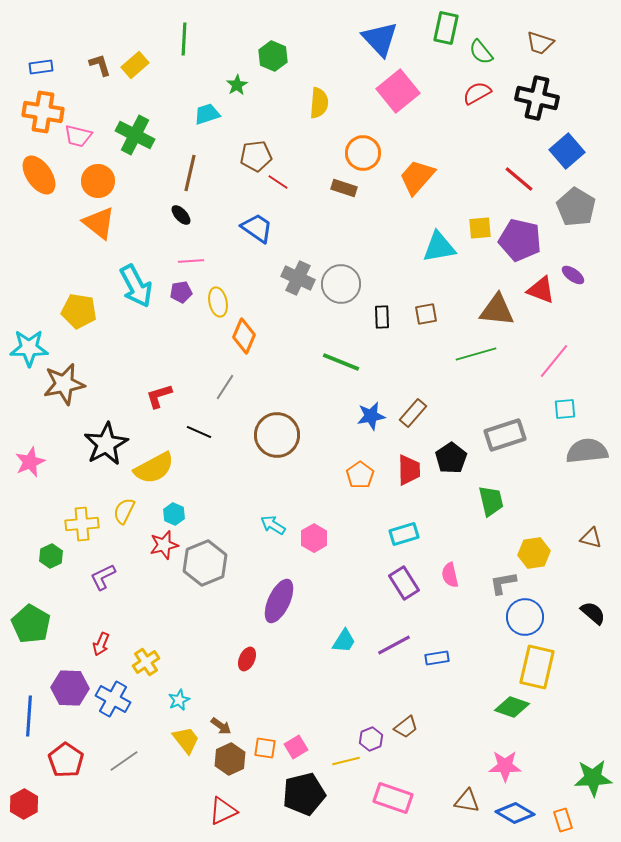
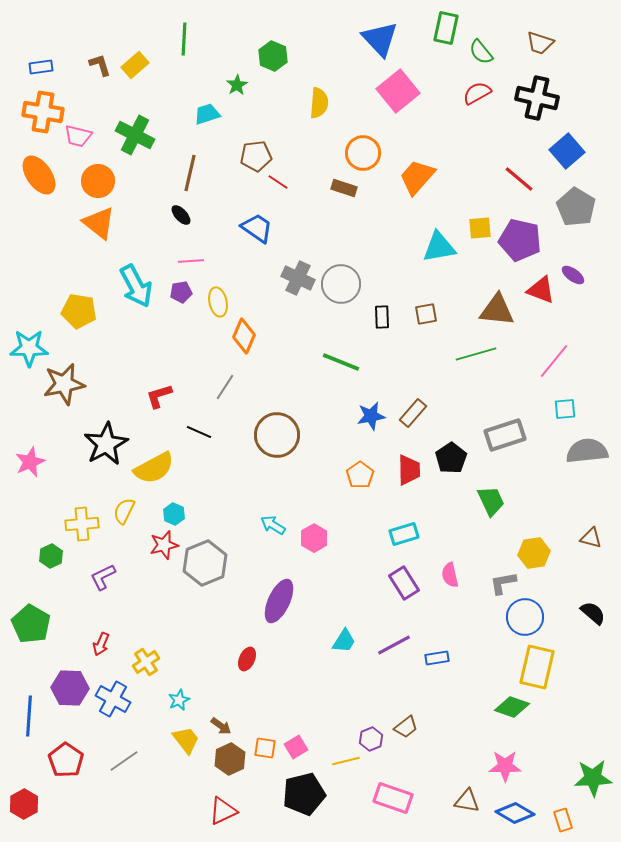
green trapezoid at (491, 501): rotated 12 degrees counterclockwise
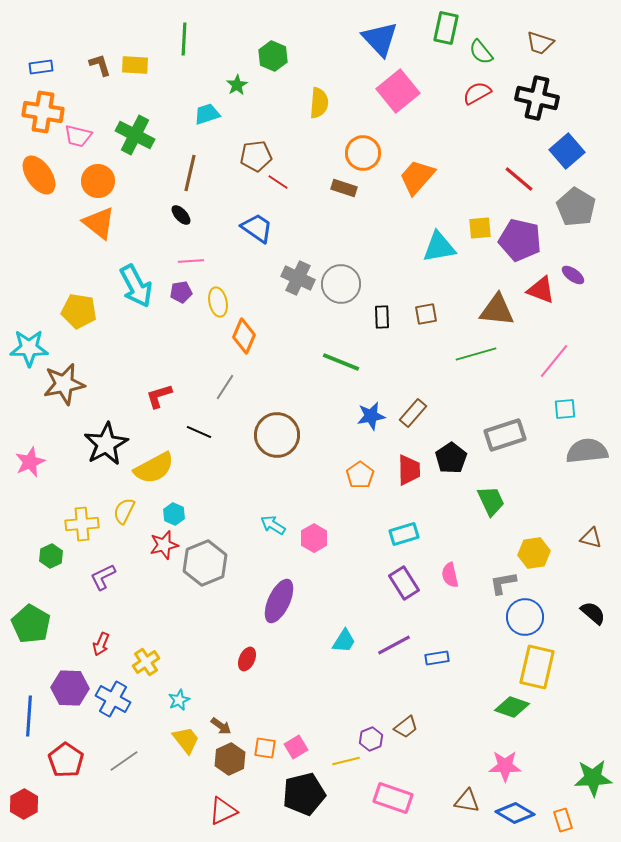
yellow rectangle at (135, 65): rotated 44 degrees clockwise
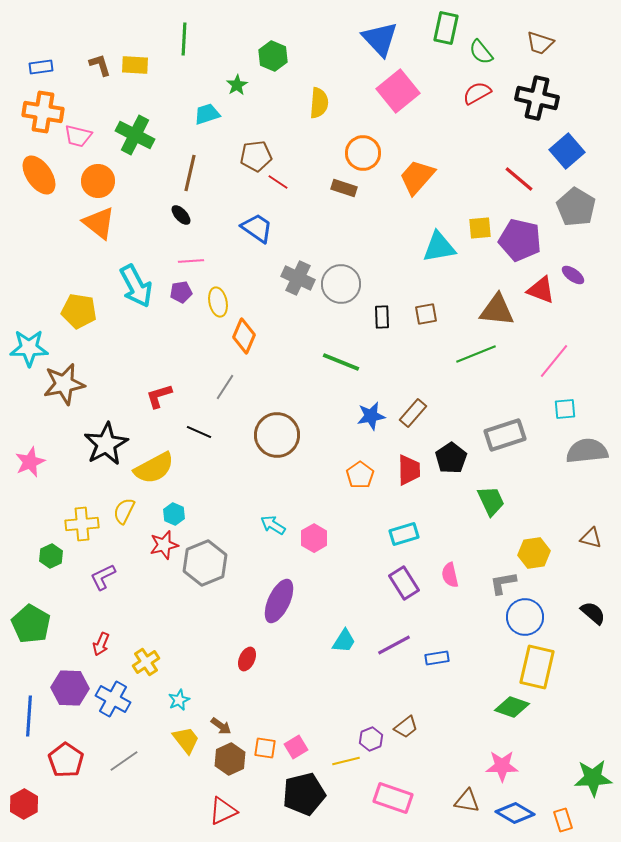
green line at (476, 354): rotated 6 degrees counterclockwise
pink star at (505, 766): moved 3 px left
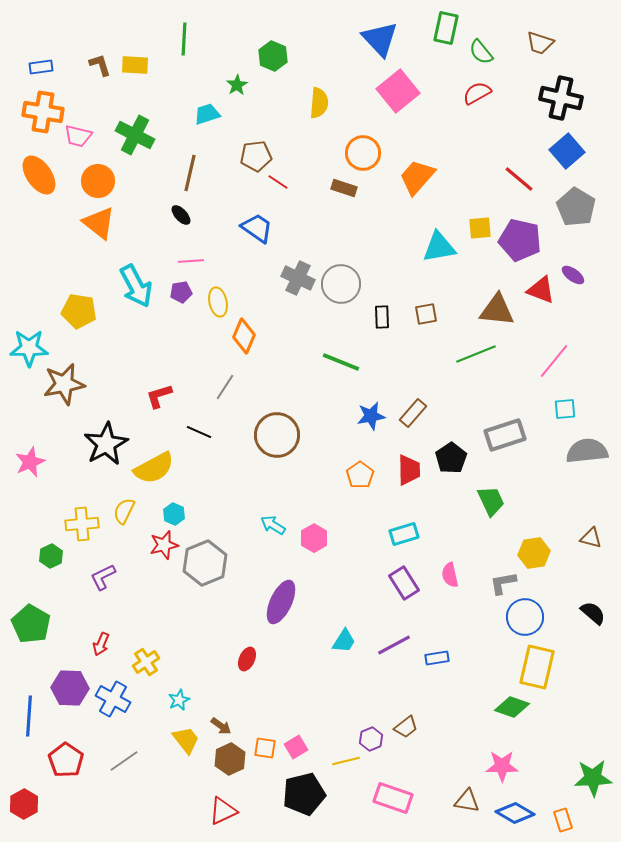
black cross at (537, 98): moved 24 px right
purple ellipse at (279, 601): moved 2 px right, 1 px down
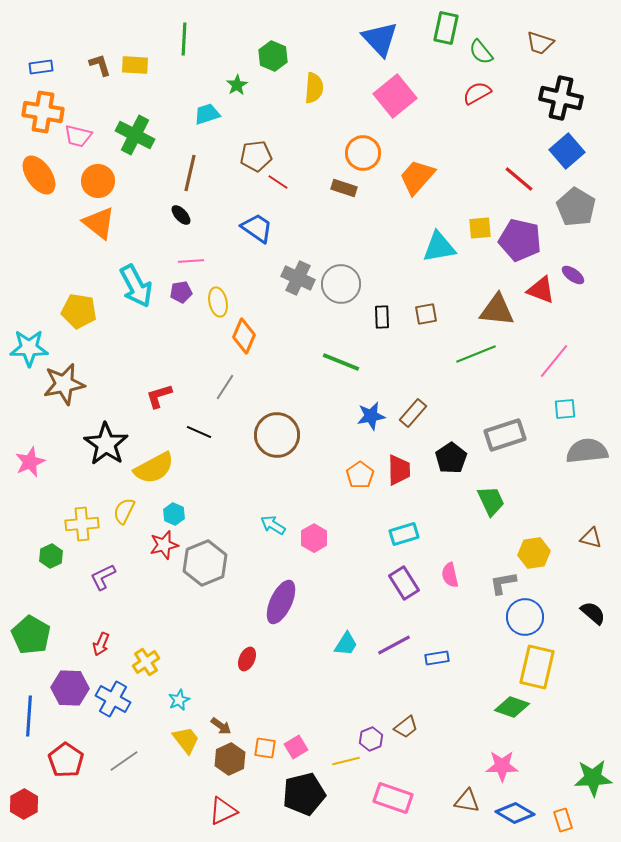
pink square at (398, 91): moved 3 px left, 5 px down
yellow semicircle at (319, 103): moved 5 px left, 15 px up
black star at (106, 444): rotated 9 degrees counterclockwise
red trapezoid at (409, 470): moved 10 px left
green pentagon at (31, 624): moved 11 px down
cyan trapezoid at (344, 641): moved 2 px right, 3 px down
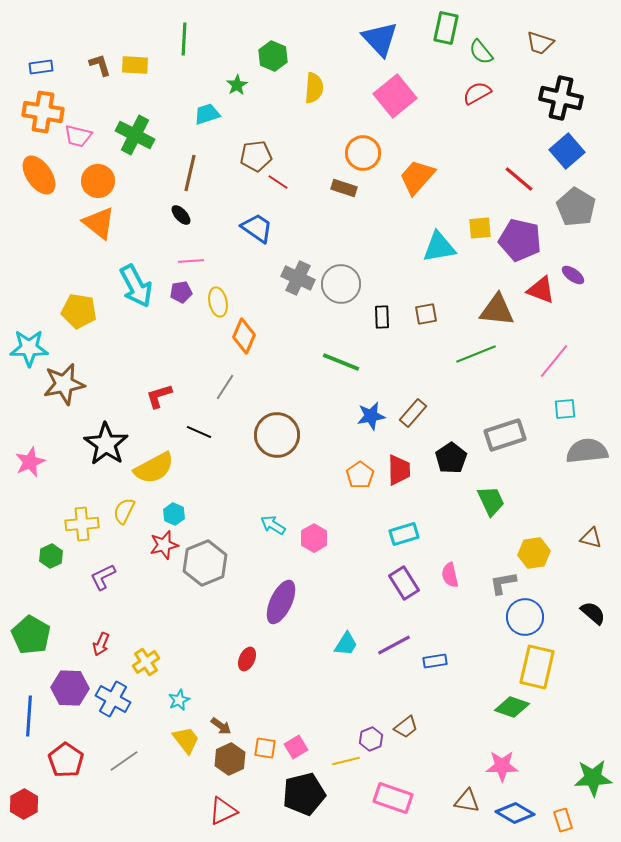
blue rectangle at (437, 658): moved 2 px left, 3 px down
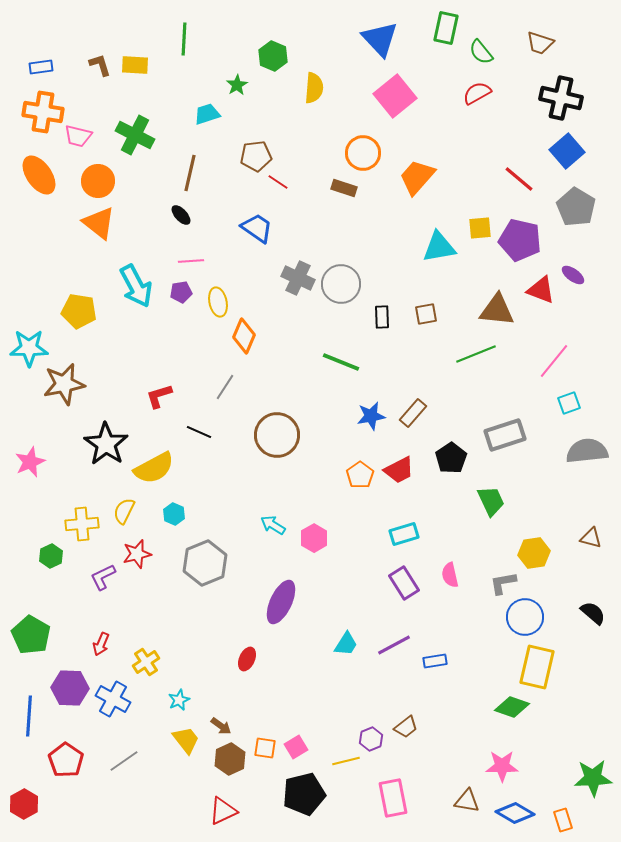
cyan square at (565, 409): moved 4 px right, 6 px up; rotated 15 degrees counterclockwise
red trapezoid at (399, 470): rotated 64 degrees clockwise
red star at (164, 545): moved 27 px left, 9 px down
pink rectangle at (393, 798): rotated 60 degrees clockwise
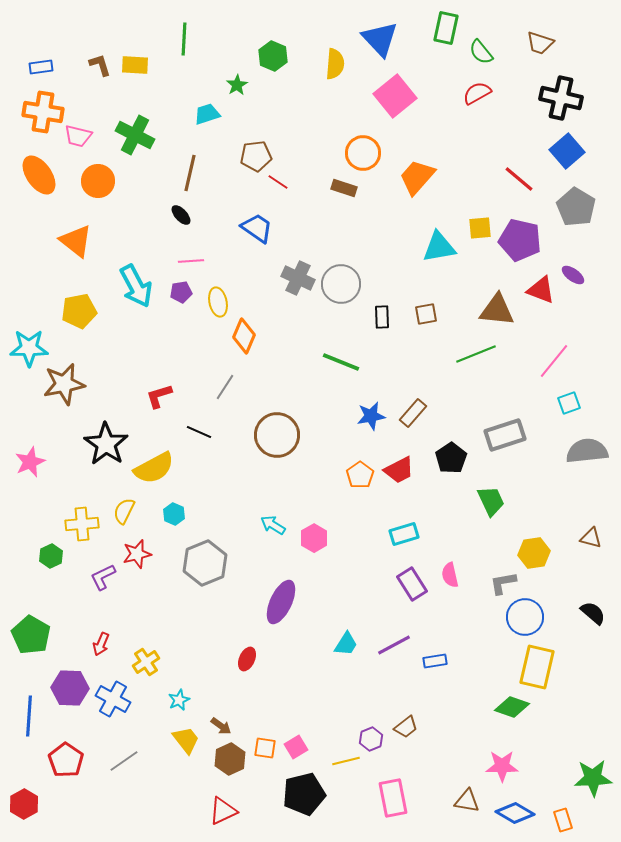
yellow semicircle at (314, 88): moved 21 px right, 24 px up
orange triangle at (99, 223): moved 23 px left, 18 px down
yellow pentagon at (79, 311): rotated 20 degrees counterclockwise
purple rectangle at (404, 583): moved 8 px right, 1 px down
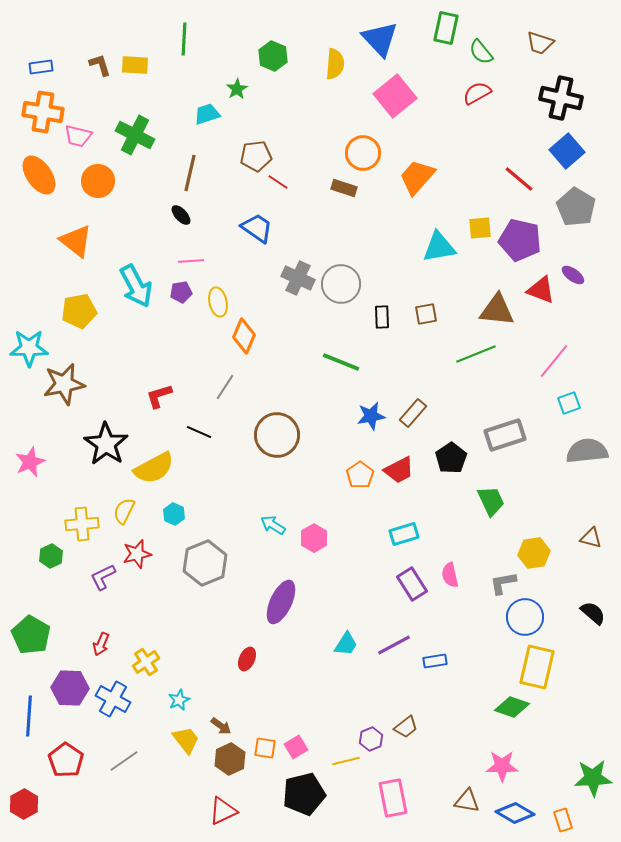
green star at (237, 85): moved 4 px down
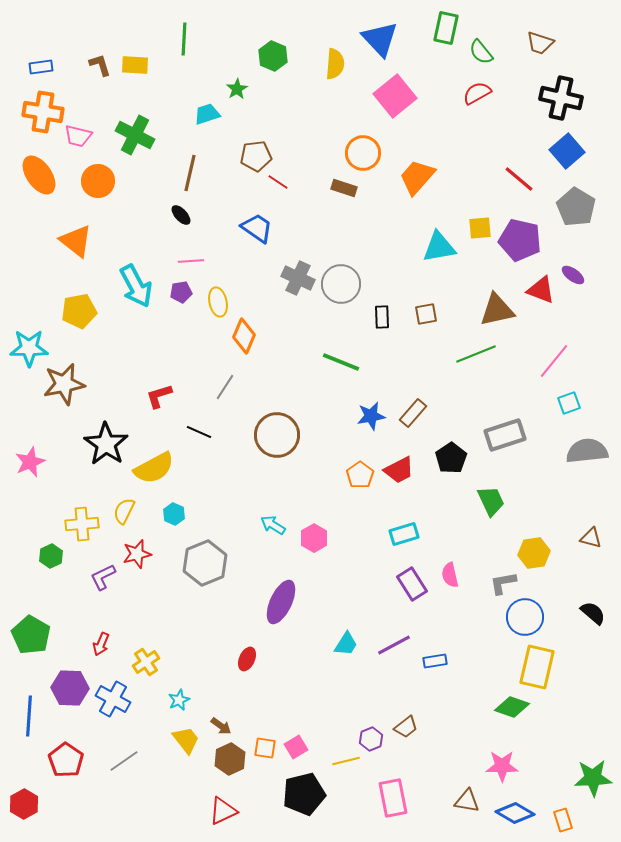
brown triangle at (497, 310): rotated 18 degrees counterclockwise
